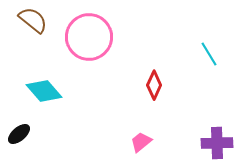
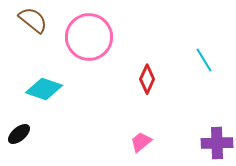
cyan line: moved 5 px left, 6 px down
red diamond: moved 7 px left, 6 px up
cyan diamond: moved 2 px up; rotated 30 degrees counterclockwise
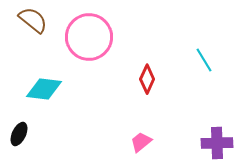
cyan diamond: rotated 12 degrees counterclockwise
black ellipse: rotated 25 degrees counterclockwise
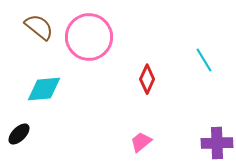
brown semicircle: moved 6 px right, 7 px down
cyan diamond: rotated 12 degrees counterclockwise
black ellipse: rotated 20 degrees clockwise
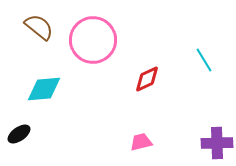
pink circle: moved 4 px right, 3 px down
red diamond: rotated 40 degrees clockwise
black ellipse: rotated 10 degrees clockwise
pink trapezoid: rotated 25 degrees clockwise
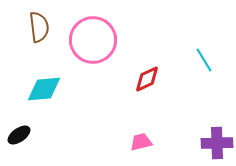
brown semicircle: rotated 44 degrees clockwise
black ellipse: moved 1 px down
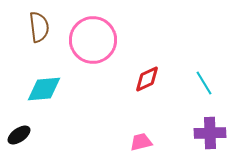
cyan line: moved 23 px down
purple cross: moved 7 px left, 10 px up
